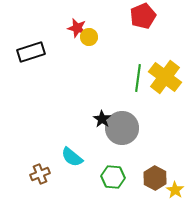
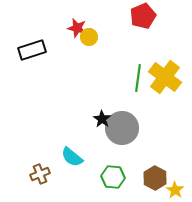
black rectangle: moved 1 px right, 2 px up
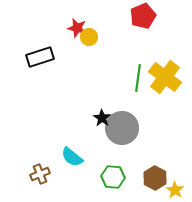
black rectangle: moved 8 px right, 7 px down
black star: moved 1 px up
